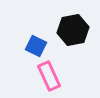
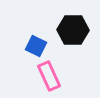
black hexagon: rotated 12 degrees clockwise
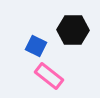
pink rectangle: rotated 28 degrees counterclockwise
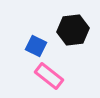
black hexagon: rotated 8 degrees counterclockwise
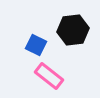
blue square: moved 1 px up
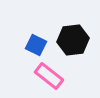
black hexagon: moved 10 px down
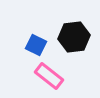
black hexagon: moved 1 px right, 3 px up
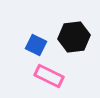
pink rectangle: rotated 12 degrees counterclockwise
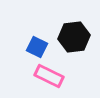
blue square: moved 1 px right, 2 px down
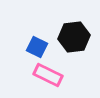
pink rectangle: moved 1 px left, 1 px up
